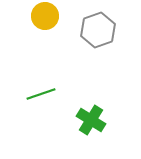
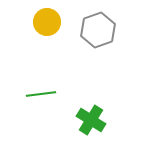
yellow circle: moved 2 px right, 6 px down
green line: rotated 12 degrees clockwise
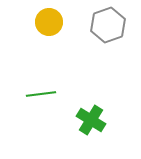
yellow circle: moved 2 px right
gray hexagon: moved 10 px right, 5 px up
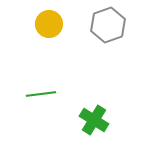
yellow circle: moved 2 px down
green cross: moved 3 px right
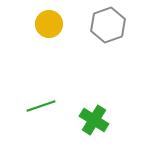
green line: moved 12 px down; rotated 12 degrees counterclockwise
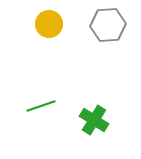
gray hexagon: rotated 16 degrees clockwise
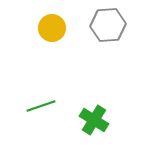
yellow circle: moved 3 px right, 4 px down
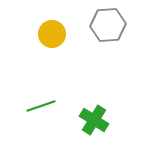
yellow circle: moved 6 px down
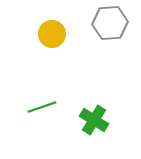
gray hexagon: moved 2 px right, 2 px up
green line: moved 1 px right, 1 px down
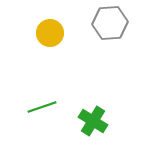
yellow circle: moved 2 px left, 1 px up
green cross: moved 1 px left, 1 px down
